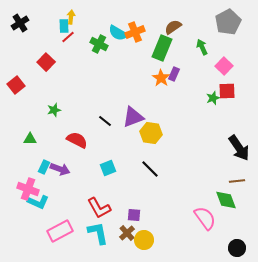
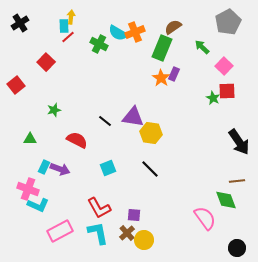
green arrow at (202, 47): rotated 21 degrees counterclockwise
green star at (213, 98): rotated 24 degrees counterclockwise
purple triangle at (133, 117): rotated 30 degrees clockwise
black arrow at (239, 148): moved 6 px up
cyan L-shape at (38, 202): moved 3 px down
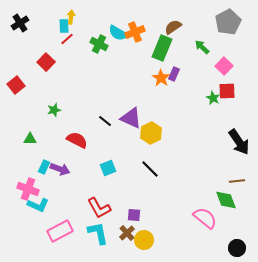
red line at (68, 37): moved 1 px left, 2 px down
purple triangle at (133, 117): moved 2 px left, 1 px down; rotated 15 degrees clockwise
yellow hexagon at (151, 133): rotated 25 degrees clockwise
pink semicircle at (205, 218): rotated 15 degrees counterclockwise
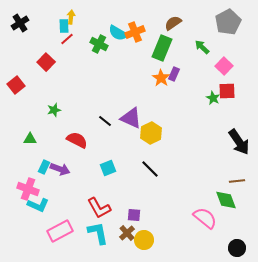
brown semicircle at (173, 27): moved 4 px up
